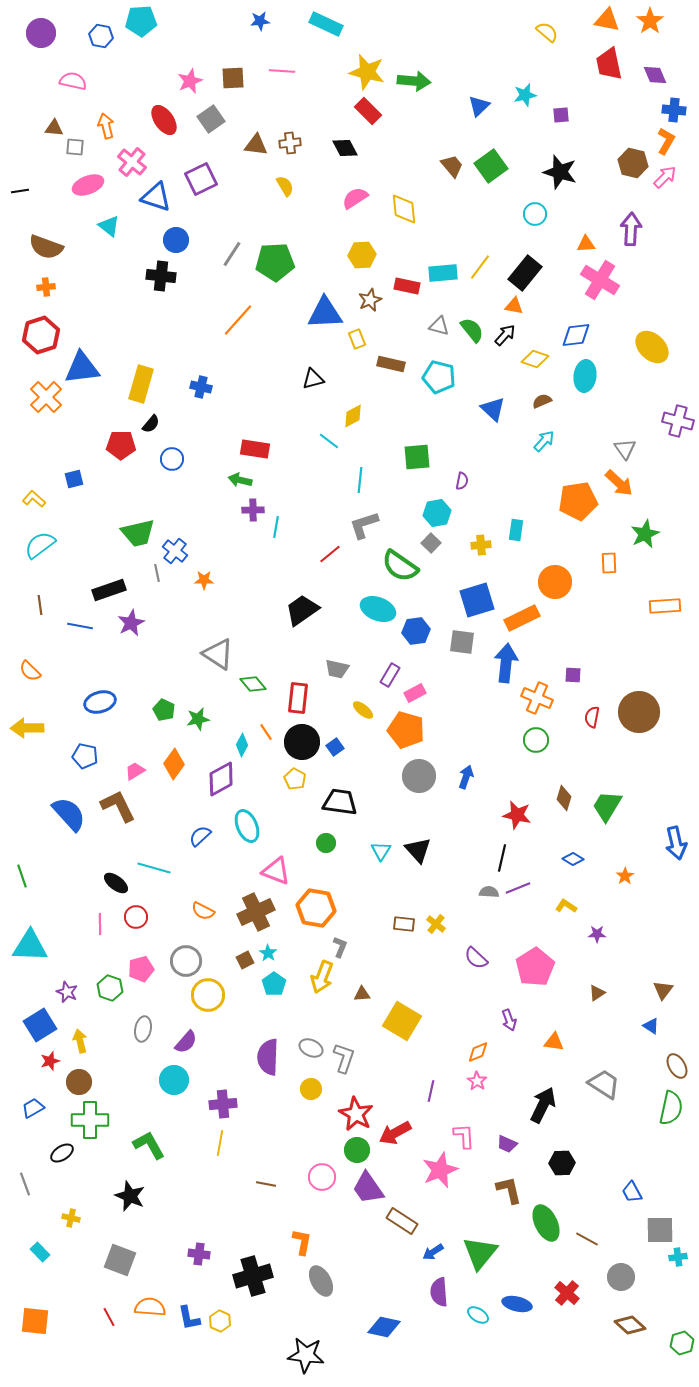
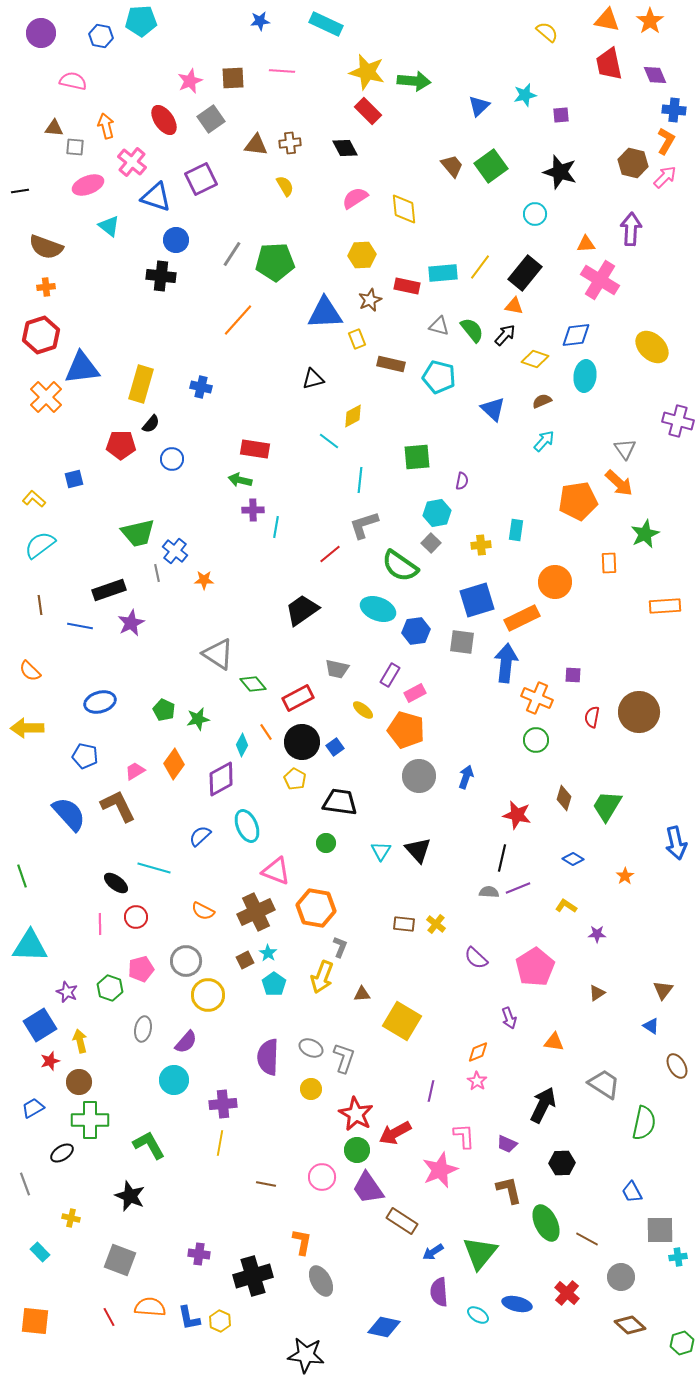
red rectangle at (298, 698): rotated 56 degrees clockwise
purple arrow at (509, 1020): moved 2 px up
green semicircle at (671, 1108): moved 27 px left, 15 px down
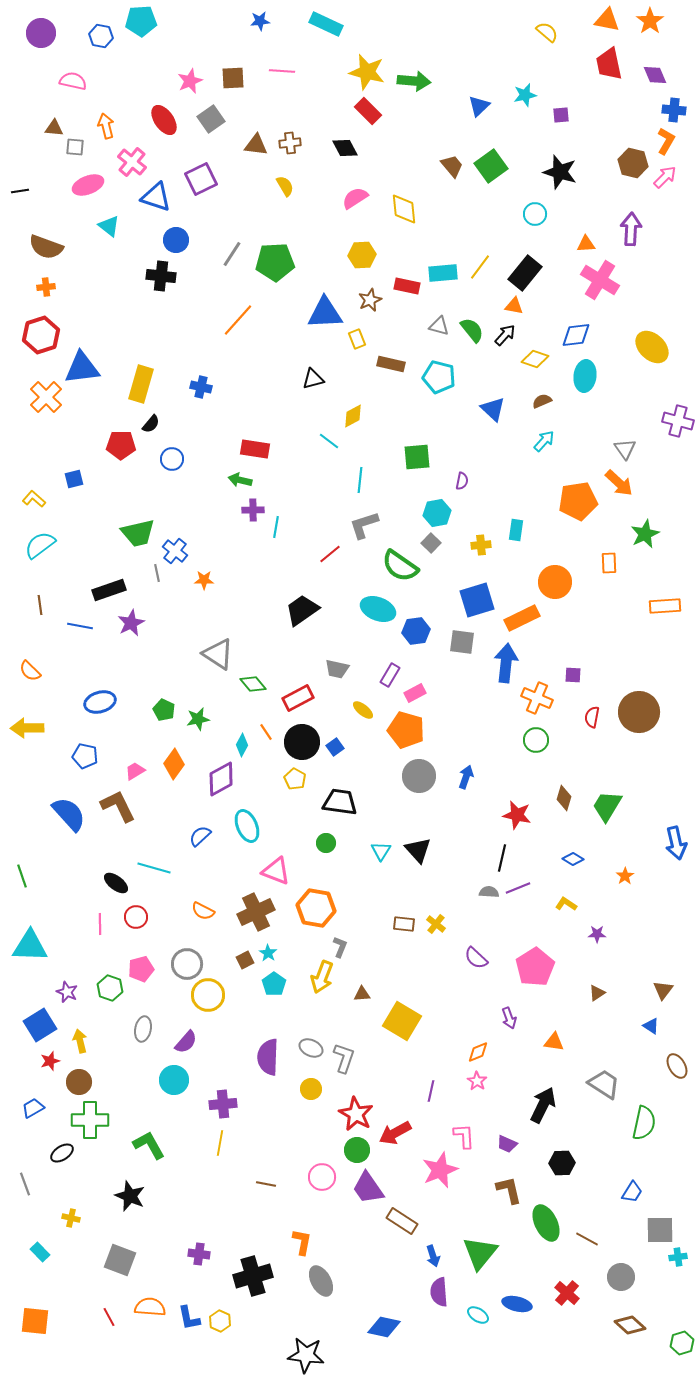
yellow L-shape at (566, 906): moved 2 px up
gray circle at (186, 961): moved 1 px right, 3 px down
blue trapezoid at (632, 1192): rotated 120 degrees counterclockwise
blue arrow at (433, 1252): moved 4 px down; rotated 75 degrees counterclockwise
